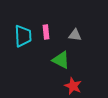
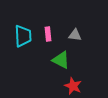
pink rectangle: moved 2 px right, 2 px down
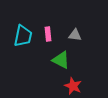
cyan trapezoid: rotated 15 degrees clockwise
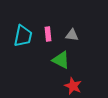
gray triangle: moved 3 px left
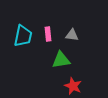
green triangle: rotated 36 degrees counterclockwise
